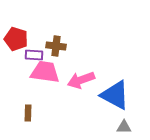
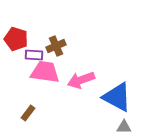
brown cross: rotated 30 degrees counterclockwise
blue triangle: moved 2 px right, 2 px down
brown rectangle: rotated 35 degrees clockwise
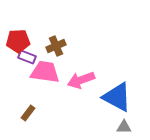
red pentagon: moved 2 px right, 2 px down; rotated 20 degrees counterclockwise
purple rectangle: moved 7 px left, 2 px down; rotated 18 degrees clockwise
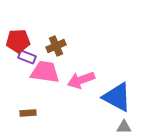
brown rectangle: rotated 49 degrees clockwise
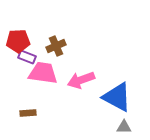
pink trapezoid: moved 2 px left, 1 px down
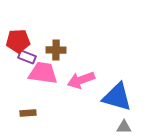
brown cross: moved 4 px down; rotated 24 degrees clockwise
blue triangle: rotated 12 degrees counterclockwise
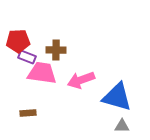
pink trapezoid: moved 1 px left
gray triangle: moved 2 px left, 1 px up
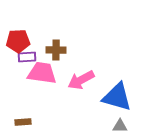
purple rectangle: rotated 24 degrees counterclockwise
pink arrow: rotated 8 degrees counterclockwise
brown rectangle: moved 5 px left, 9 px down
gray triangle: moved 2 px left
